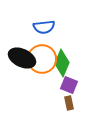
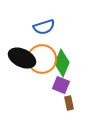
blue semicircle: rotated 10 degrees counterclockwise
purple square: moved 8 px left
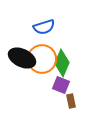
brown rectangle: moved 2 px right, 2 px up
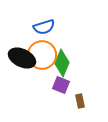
orange circle: moved 4 px up
brown rectangle: moved 9 px right
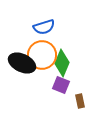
black ellipse: moved 5 px down
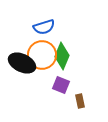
green diamond: moved 7 px up
